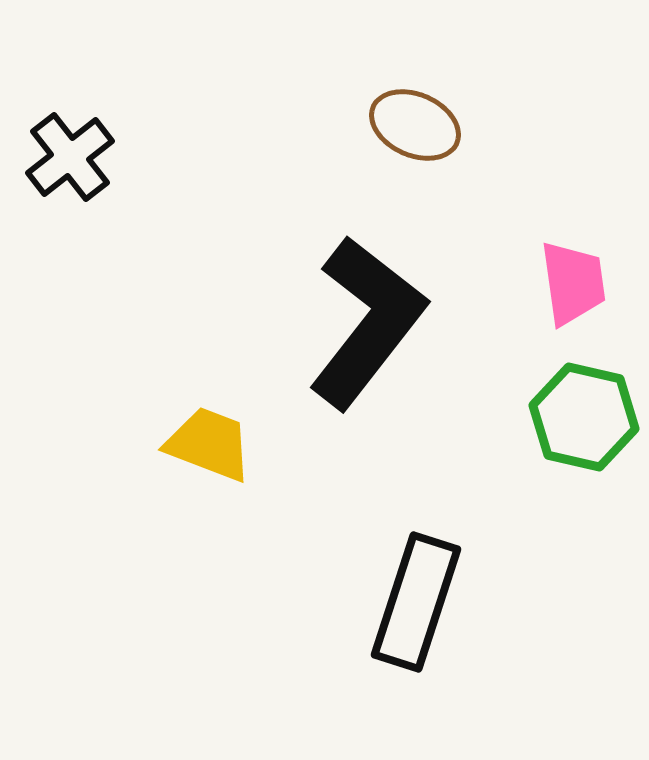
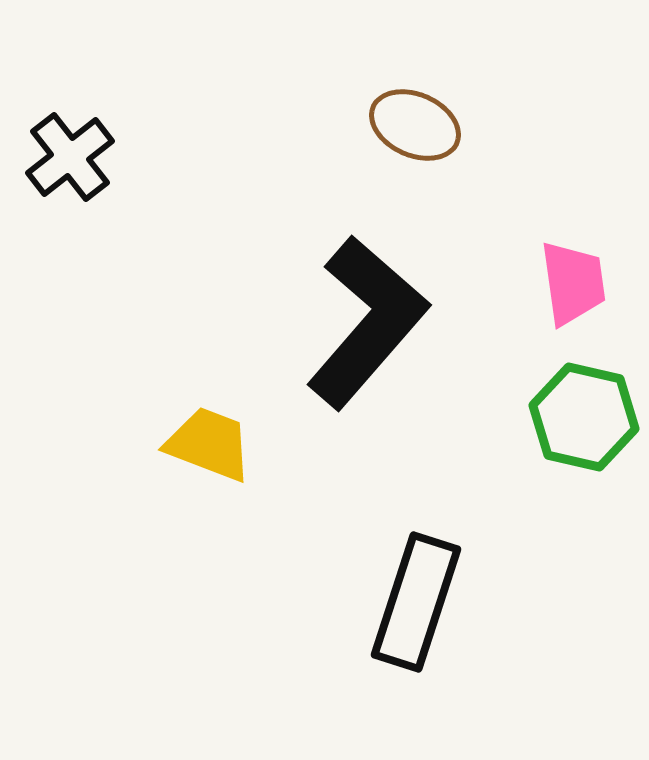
black L-shape: rotated 3 degrees clockwise
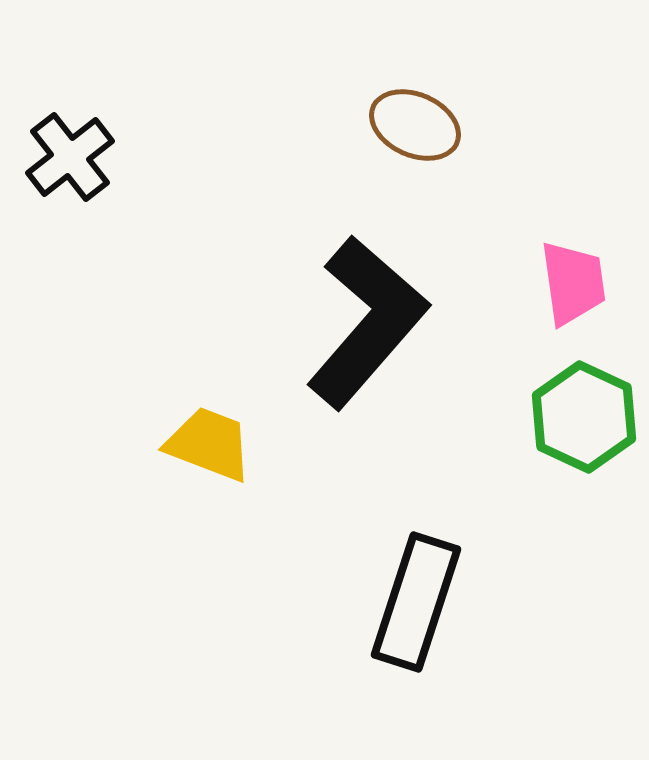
green hexagon: rotated 12 degrees clockwise
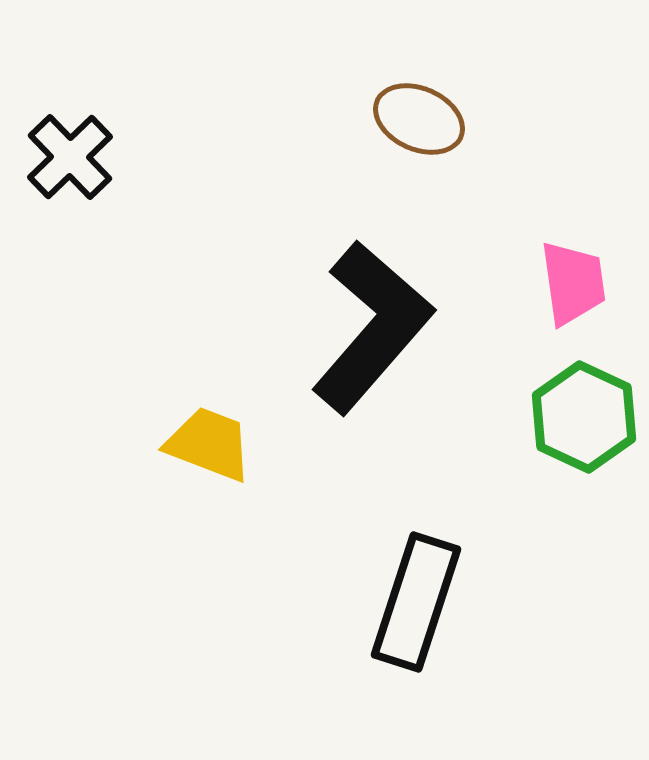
brown ellipse: moved 4 px right, 6 px up
black cross: rotated 6 degrees counterclockwise
black L-shape: moved 5 px right, 5 px down
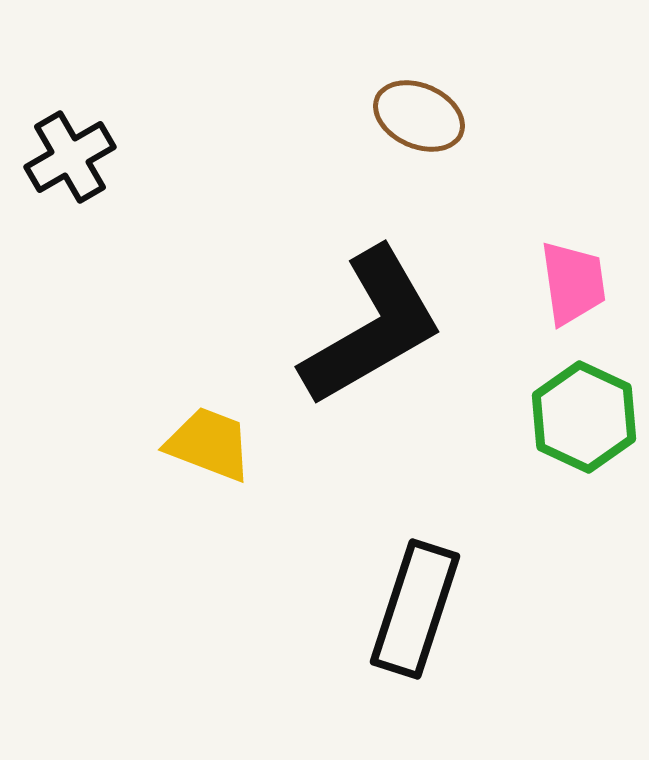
brown ellipse: moved 3 px up
black cross: rotated 14 degrees clockwise
black L-shape: rotated 19 degrees clockwise
black rectangle: moved 1 px left, 7 px down
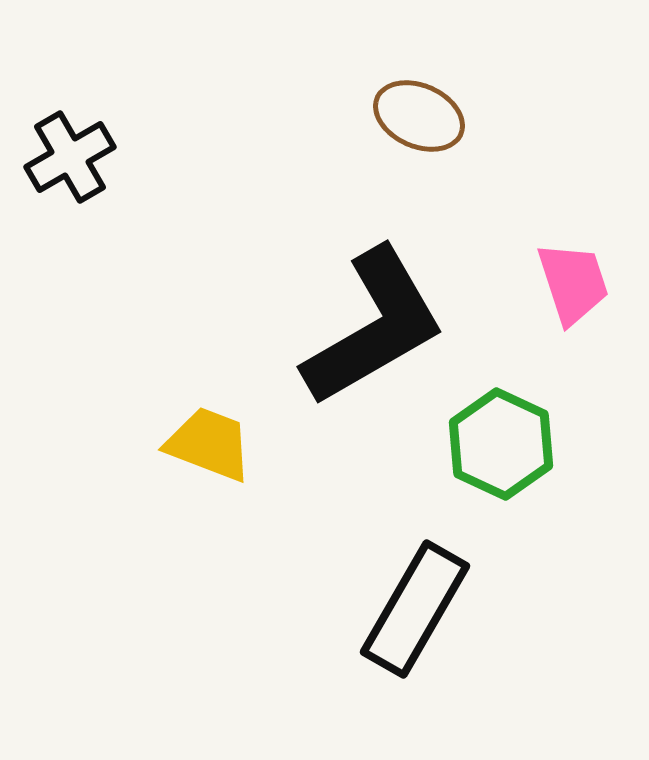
pink trapezoid: rotated 10 degrees counterclockwise
black L-shape: moved 2 px right
green hexagon: moved 83 px left, 27 px down
black rectangle: rotated 12 degrees clockwise
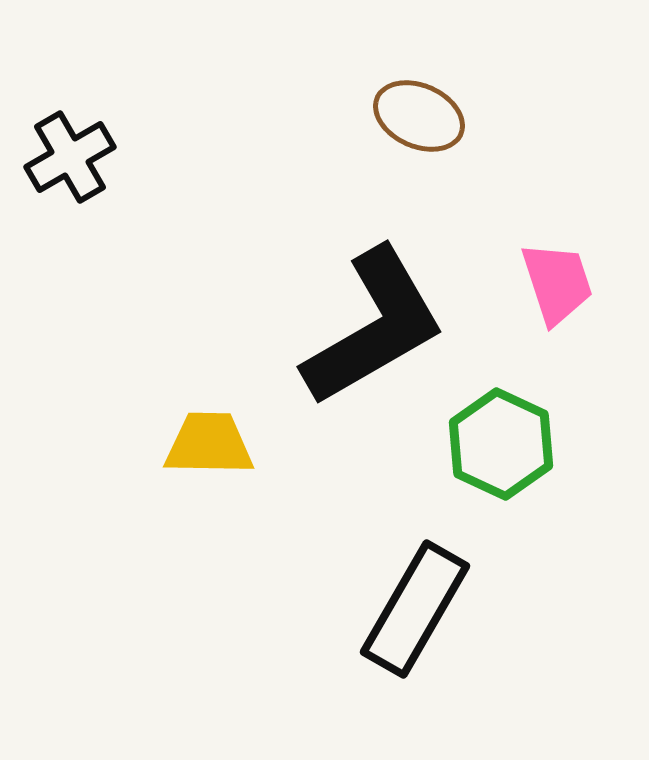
pink trapezoid: moved 16 px left
yellow trapezoid: rotated 20 degrees counterclockwise
